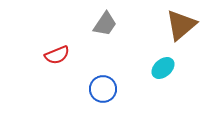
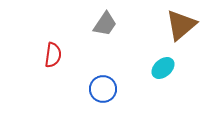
red semicircle: moved 4 px left; rotated 60 degrees counterclockwise
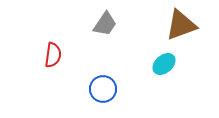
brown triangle: rotated 20 degrees clockwise
cyan ellipse: moved 1 px right, 4 px up
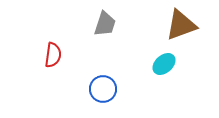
gray trapezoid: rotated 16 degrees counterclockwise
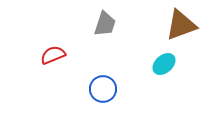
red semicircle: rotated 120 degrees counterclockwise
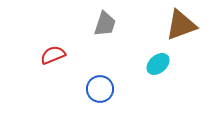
cyan ellipse: moved 6 px left
blue circle: moved 3 px left
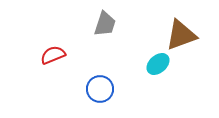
brown triangle: moved 10 px down
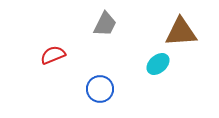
gray trapezoid: rotated 8 degrees clockwise
brown triangle: moved 3 px up; rotated 16 degrees clockwise
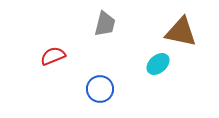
gray trapezoid: rotated 12 degrees counterclockwise
brown triangle: rotated 16 degrees clockwise
red semicircle: moved 1 px down
